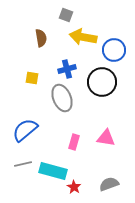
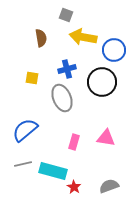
gray semicircle: moved 2 px down
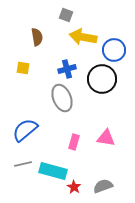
brown semicircle: moved 4 px left, 1 px up
yellow square: moved 9 px left, 10 px up
black circle: moved 3 px up
gray semicircle: moved 6 px left
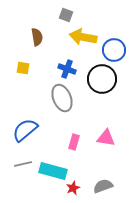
blue cross: rotated 36 degrees clockwise
red star: moved 1 px left, 1 px down; rotated 16 degrees clockwise
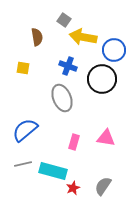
gray square: moved 2 px left, 5 px down; rotated 16 degrees clockwise
blue cross: moved 1 px right, 3 px up
gray semicircle: rotated 36 degrees counterclockwise
